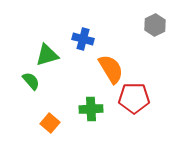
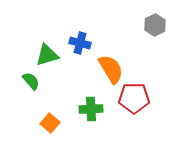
blue cross: moved 3 px left, 4 px down
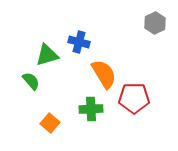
gray hexagon: moved 2 px up
blue cross: moved 1 px left, 1 px up
orange semicircle: moved 7 px left, 5 px down
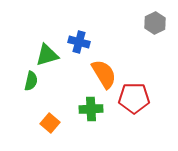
green semicircle: rotated 54 degrees clockwise
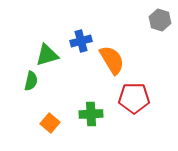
gray hexagon: moved 5 px right, 3 px up; rotated 15 degrees counterclockwise
blue cross: moved 2 px right, 1 px up; rotated 30 degrees counterclockwise
orange semicircle: moved 8 px right, 14 px up
green cross: moved 5 px down
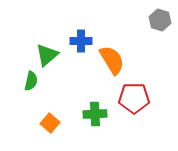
blue cross: rotated 15 degrees clockwise
green triangle: rotated 25 degrees counterclockwise
green cross: moved 4 px right
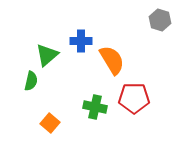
green cross: moved 7 px up; rotated 15 degrees clockwise
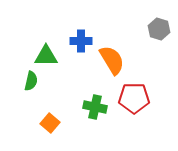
gray hexagon: moved 1 px left, 9 px down
green triangle: moved 1 px left, 1 px down; rotated 40 degrees clockwise
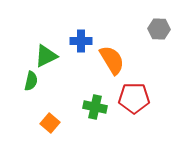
gray hexagon: rotated 15 degrees counterclockwise
green triangle: rotated 25 degrees counterclockwise
